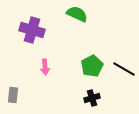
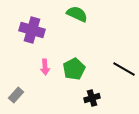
green pentagon: moved 18 px left, 3 px down
gray rectangle: moved 3 px right; rotated 35 degrees clockwise
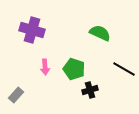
green semicircle: moved 23 px right, 19 px down
green pentagon: rotated 25 degrees counterclockwise
black cross: moved 2 px left, 8 px up
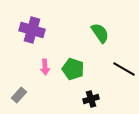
green semicircle: rotated 30 degrees clockwise
green pentagon: moved 1 px left
black cross: moved 1 px right, 9 px down
gray rectangle: moved 3 px right
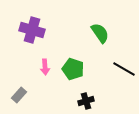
black cross: moved 5 px left, 2 px down
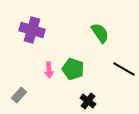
pink arrow: moved 4 px right, 3 px down
black cross: moved 2 px right; rotated 35 degrees counterclockwise
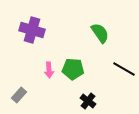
green pentagon: rotated 15 degrees counterclockwise
